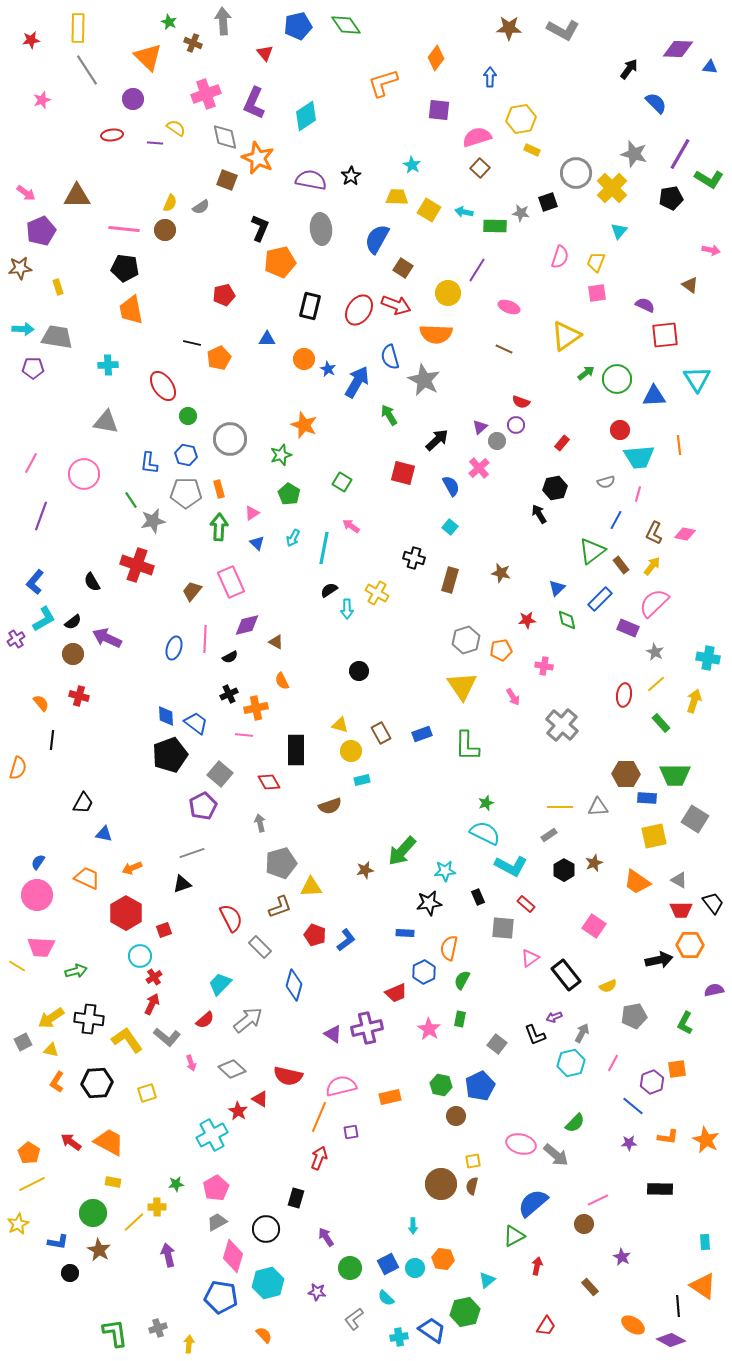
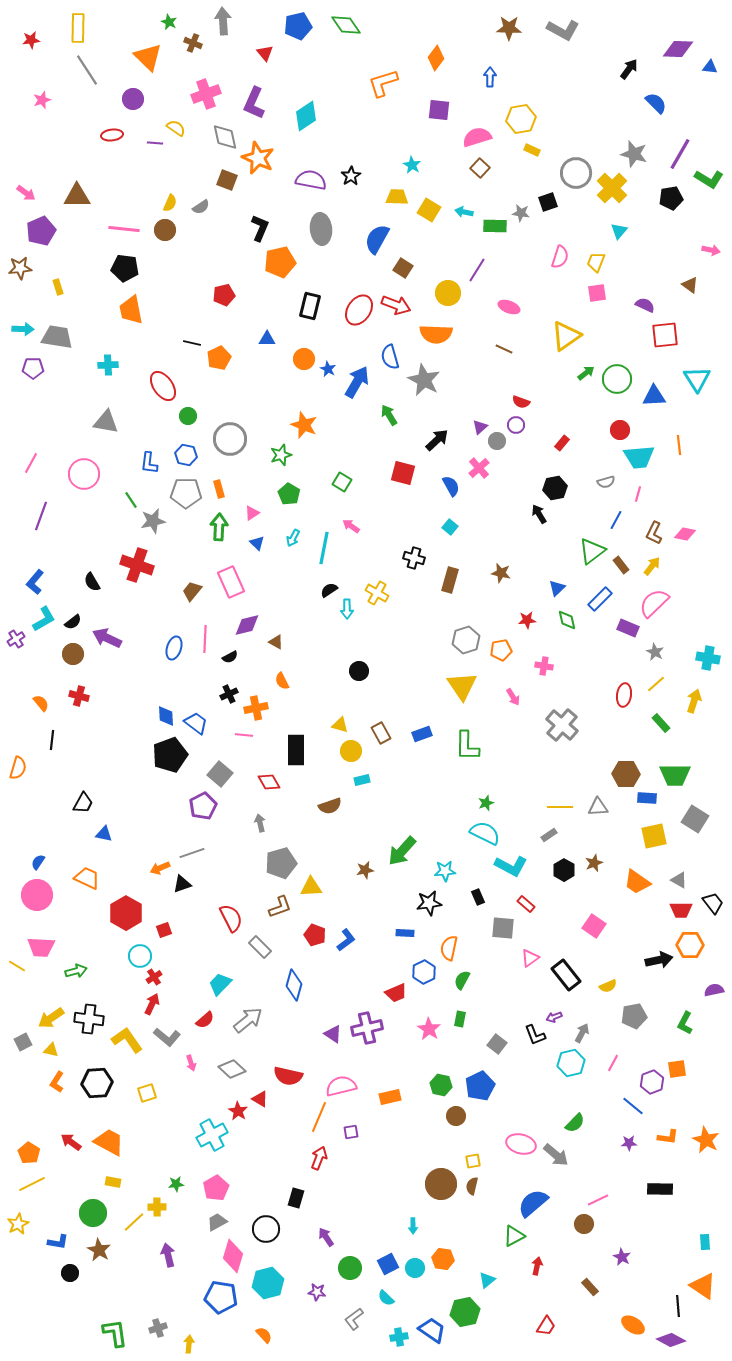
orange arrow at (132, 868): moved 28 px right
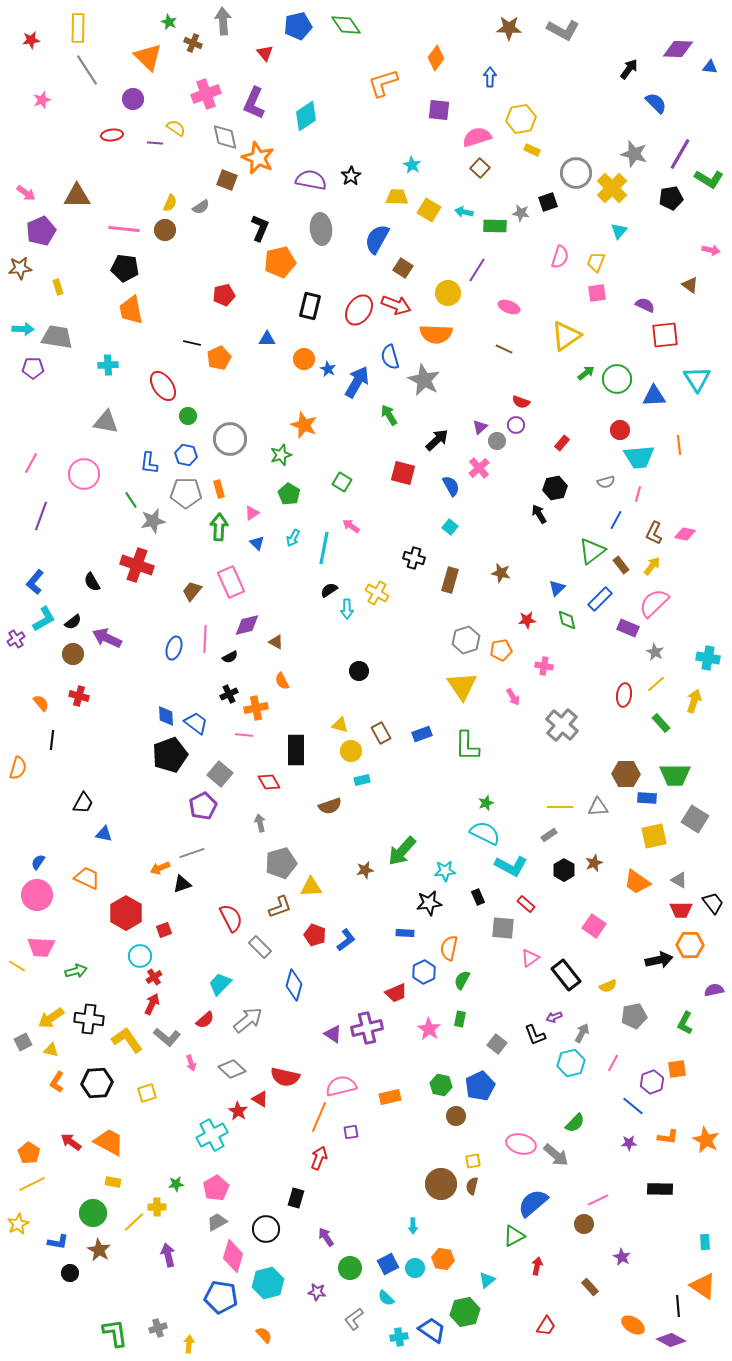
red semicircle at (288, 1076): moved 3 px left, 1 px down
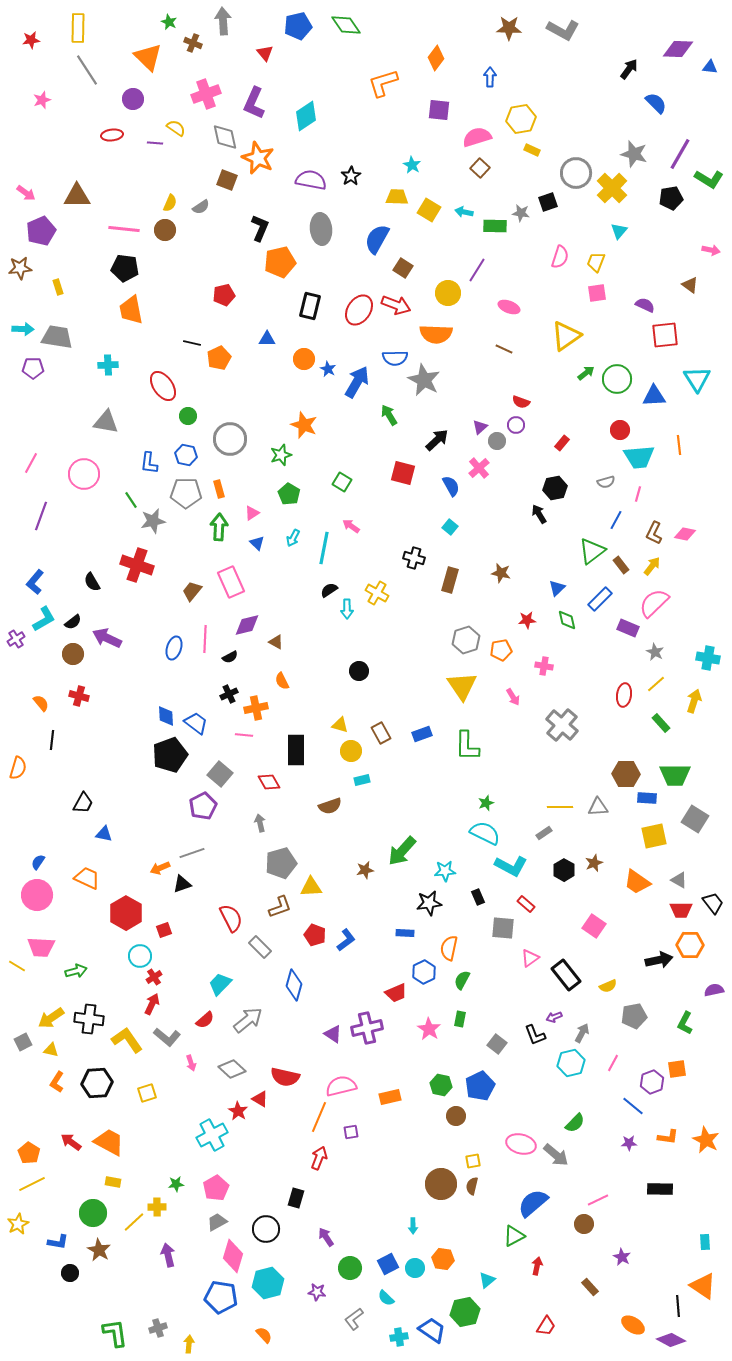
blue semicircle at (390, 357): moved 5 px right, 1 px down; rotated 75 degrees counterclockwise
gray rectangle at (549, 835): moved 5 px left, 2 px up
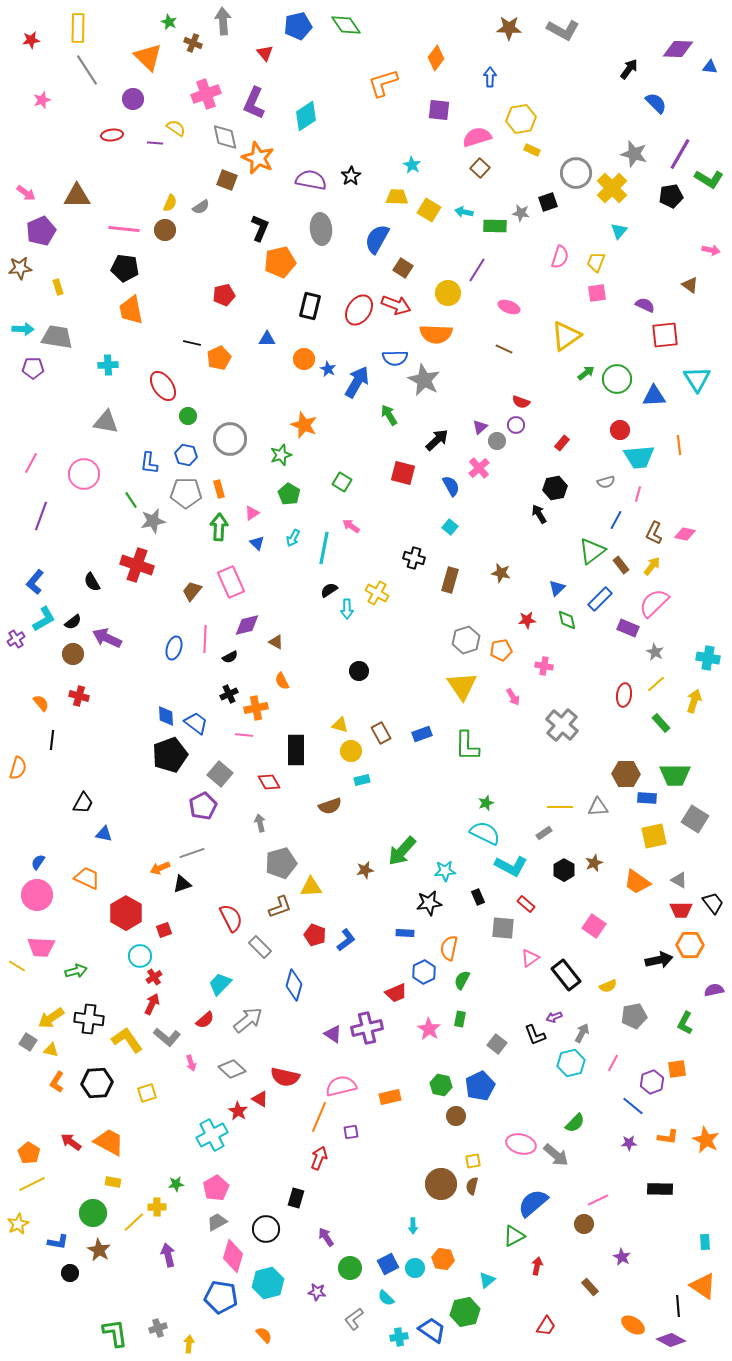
black pentagon at (671, 198): moved 2 px up
gray square at (23, 1042): moved 5 px right; rotated 30 degrees counterclockwise
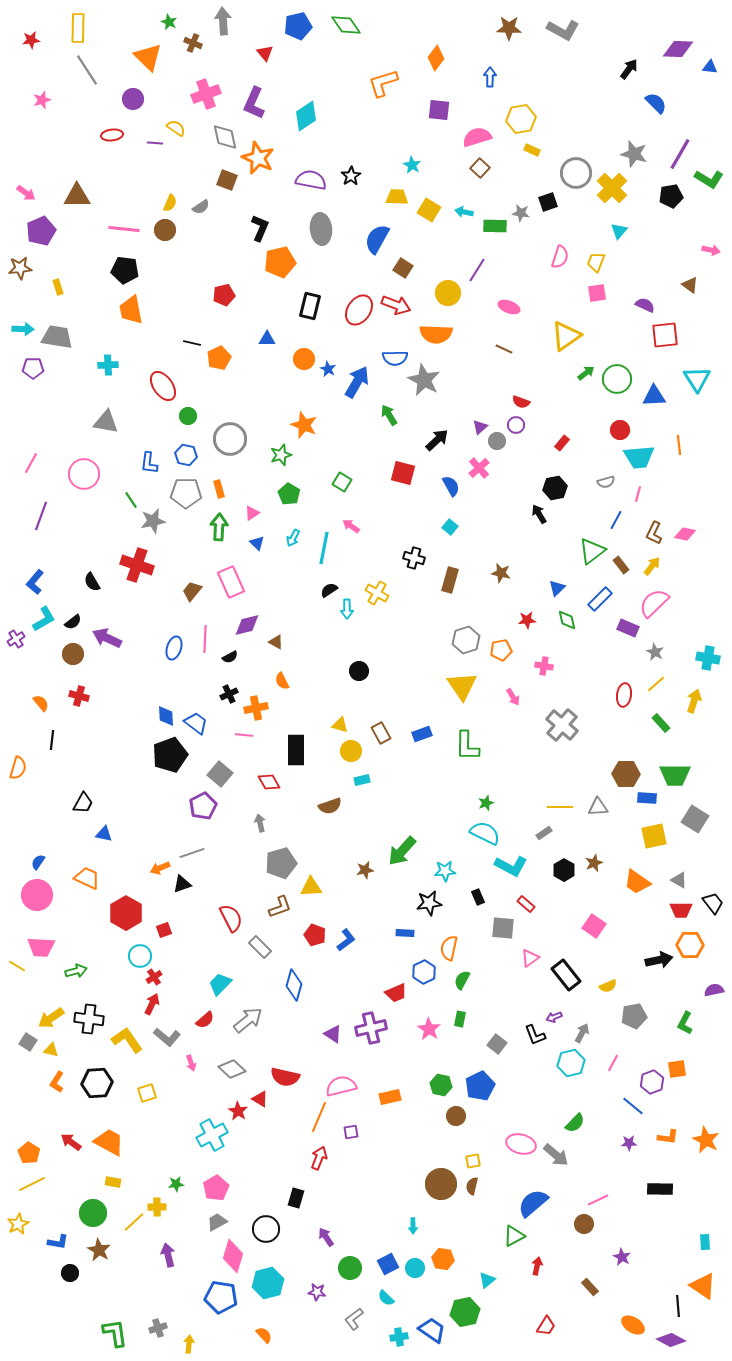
black pentagon at (125, 268): moved 2 px down
purple cross at (367, 1028): moved 4 px right
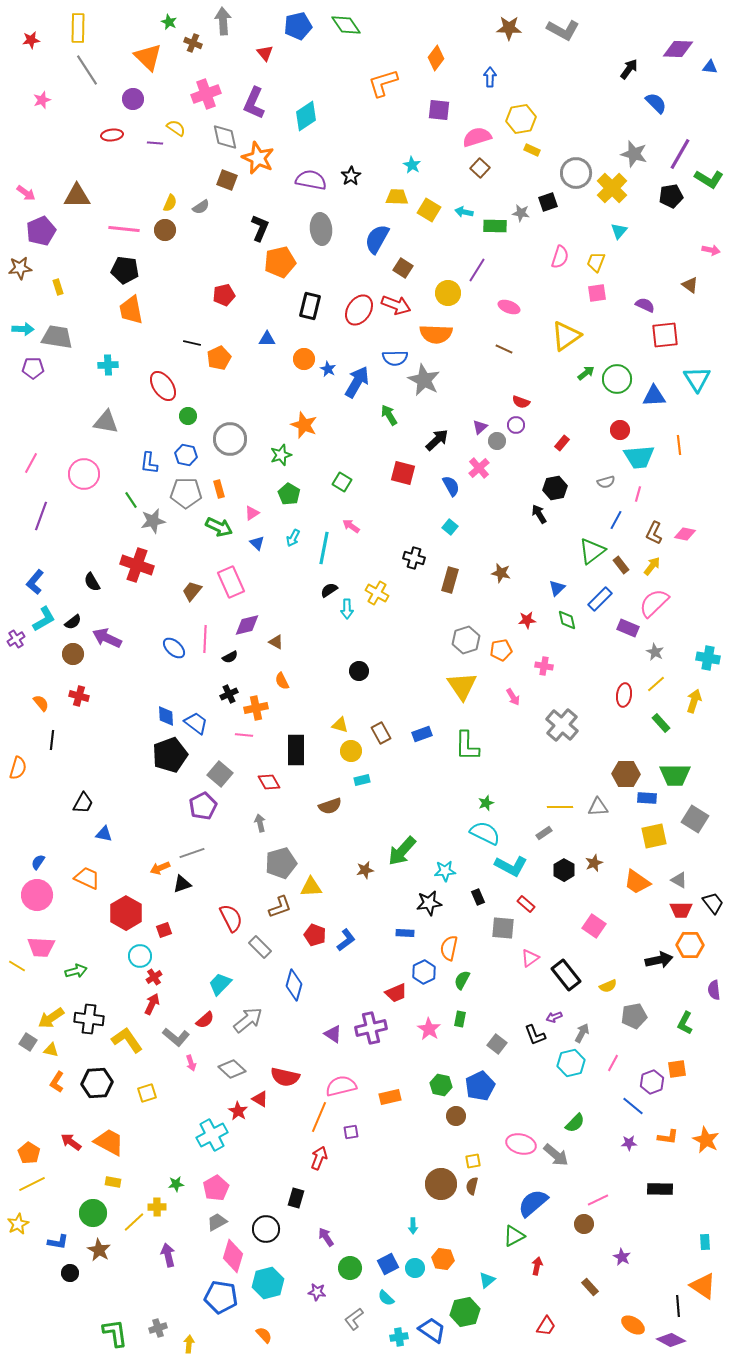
green arrow at (219, 527): rotated 112 degrees clockwise
blue ellipse at (174, 648): rotated 65 degrees counterclockwise
purple semicircle at (714, 990): rotated 84 degrees counterclockwise
gray L-shape at (167, 1037): moved 9 px right
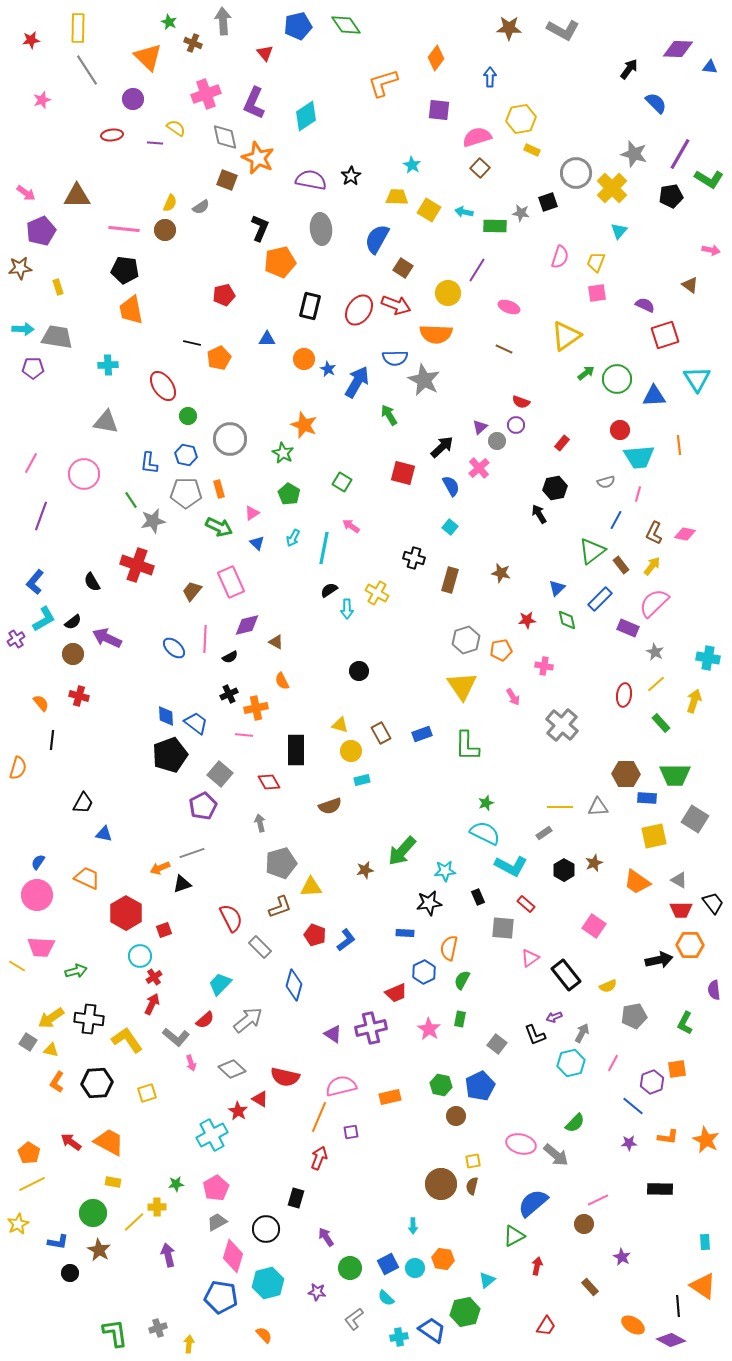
red square at (665, 335): rotated 12 degrees counterclockwise
black arrow at (437, 440): moved 5 px right, 7 px down
green star at (281, 455): moved 2 px right, 2 px up; rotated 25 degrees counterclockwise
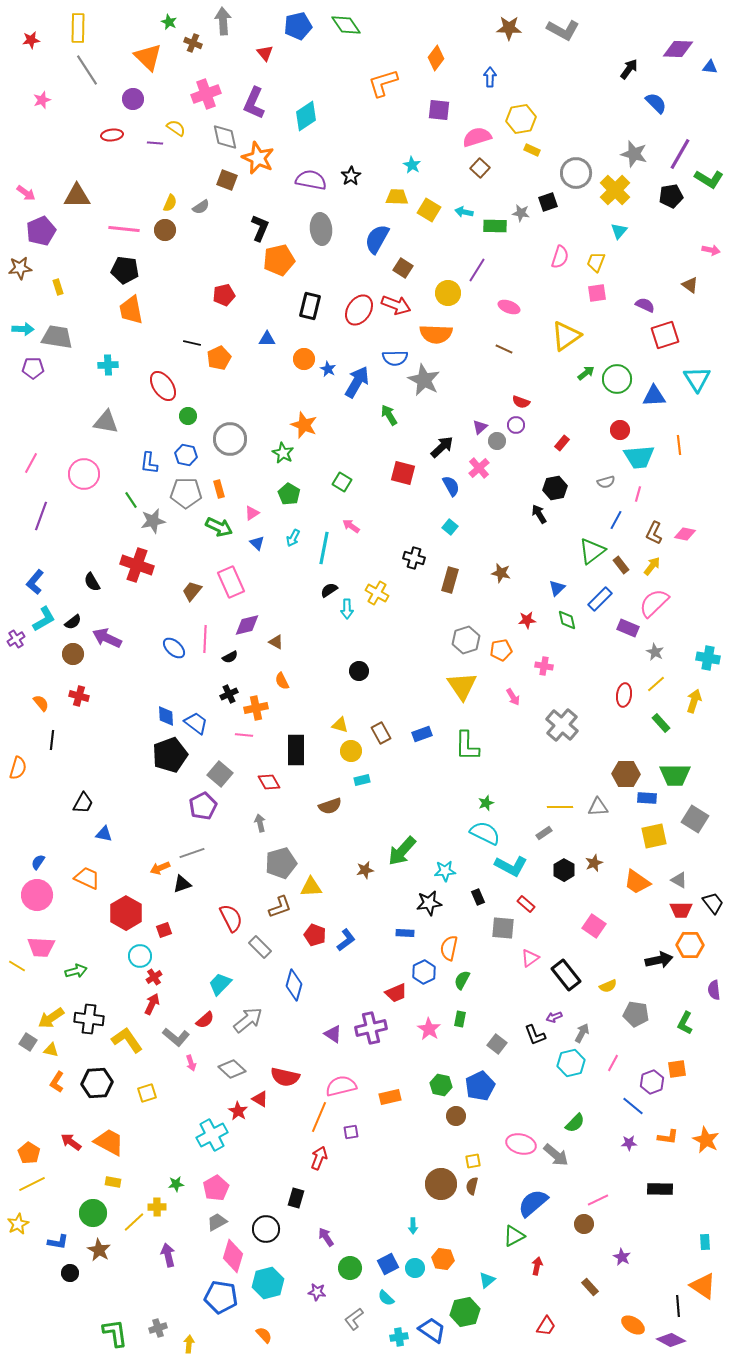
yellow cross at (612, 188): moved 3 px right, 2 px down
orange pentagon at (280, 262): moved 1 px left, 2 px up
gray pentagon at (634, 1016): moved 2 px right, 2 px up; rotated 20 degrees clockwise
